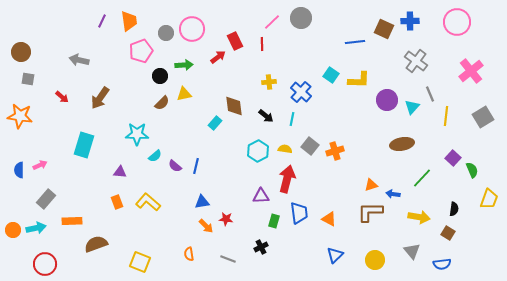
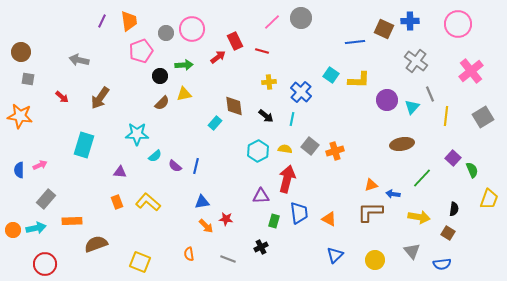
pink circle at (457, 22): moved 1 px right, 2 px down
red line at (262, 44): moved 7 px down; rotated 72 degrees counterclockwise
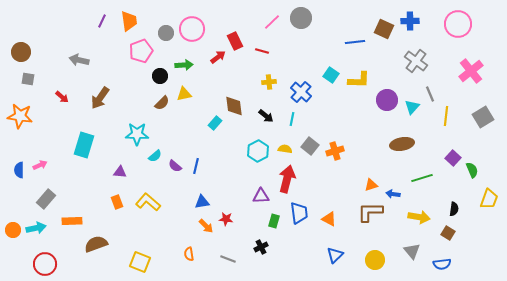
green line at (422, 178): rotated 30 degrees clockwise
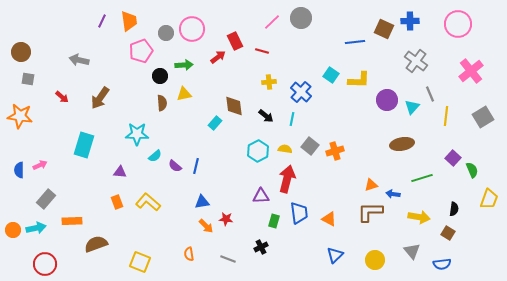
brown semicircle at (162, 103): rotated 49 degrees counterclockwise
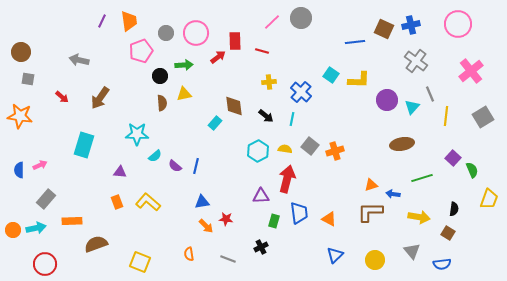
blue cross at (410, 21): moved 1 px right, 4 px down; rotated 12 degrees counterclockwise
pink circle at (192, 29): moved 4 px right, 4 px down
red rectangle at (235, 41): rotated 24 degrees clockwise
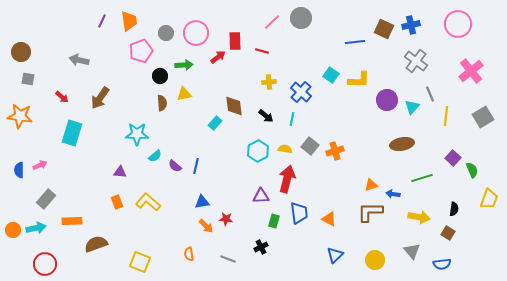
cyan rectangle at (84, 145): moved 12 px left, 12 px up
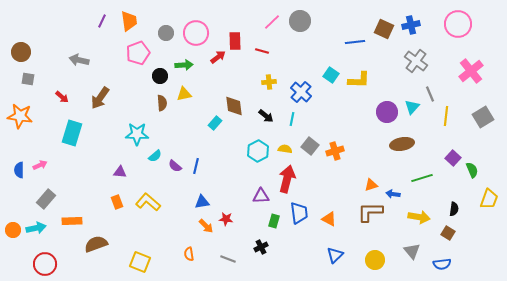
gray circle at (301, 18): moved 1 px left, 3 px down
pink pentagon at (141, 51): moved 3 px left, 2 px down
purple circle at (387, 100): moved 12 px down
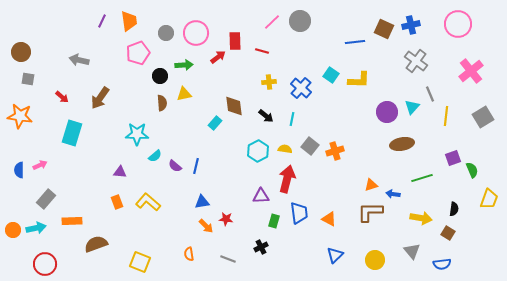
blue cross at (301, 92): moved 4 px up
purple square at (453, 158): rotated 28 degrees clockwise
yellow arrow at (419, 217): moved 2 px right, 1 px down
